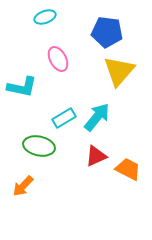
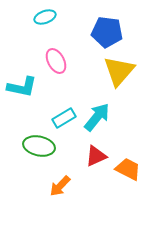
pink ellipse: moved 2 px left, 2 px down
orange arrow: moved 37 px right
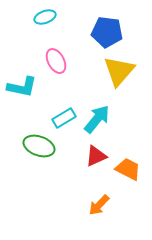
cyan arrow: moved 2 px down
green ellipse: rotated 8 degrees clockwise
orange arrow: moved 39 px right, 19 px down
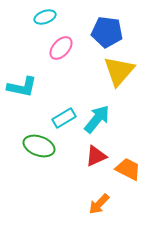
pink ellipse: moved 5 px right, 13 px up; rotated 70 degrees clockwise
orange arrow: moved 1 px up
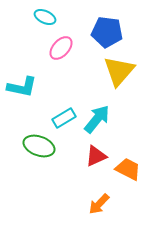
cyan ellipse: rotated 45 degrees clockwise
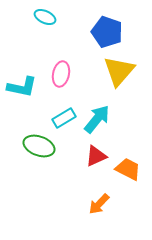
blue pentagon: rotated 12 degrees clockwise
pink ellipse: moved 26 px down; rotated 30 degrees counterclockwise
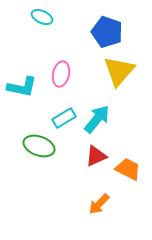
cyan ellipse: moved 3 px left
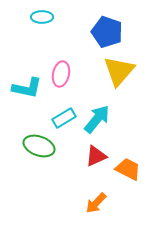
cyan ellipse: rotated 25 degrees counterclockwise
cyan L-shape: moved 5 px right, 1 px down
orange arrow: moved 3 px left, 1 px up
